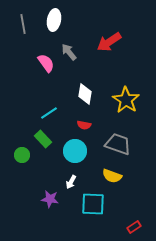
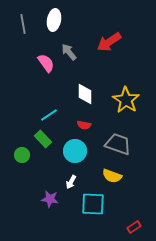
white diamond: rotated 10 degrees counterclockwise
cyan line: moved 2 px down
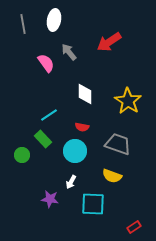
yellow star: moved 2 px right, 1 px down
red semicircle: moved 2 px left, 2 px down
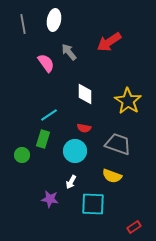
red semicircle: moved 2 px right, 1 px down
green rectangle: rotated 60 degrees clockwise
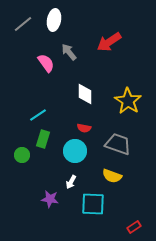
gray line: rotated 60 degrees clockwise
cyan line: moved 11 px left
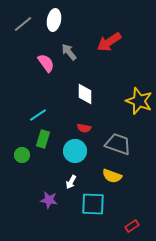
yellow star: moved 11 px right; rotated 12 degrees counterclockwise
purple star: moved 1 px left, 1 px down
red rectangle: moved 2 px left, 1 px up
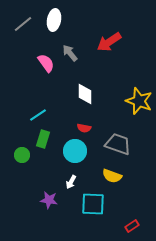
gray arrow: moved 1 px right, 1 px down
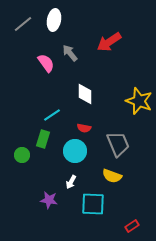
cyan line: moved 14 px right
gray trapezoid: rotated 48 degrees clockwise
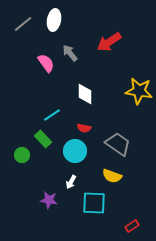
yellow star: moved 10 px up; rotated 12 degrees counterclockwise
green rectangle: rotated 60 degrees counterclockwise
gray trapezoid: rotated 32 degrees counterclockwise
cyan square: moved 1 px right, 1 px up
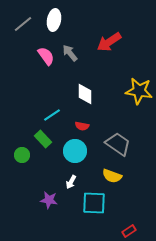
pink semicircle: moved 7 px up
red semicircle: moved 2 px left, 2 px up
red rectangle: moved 3 px left, 5 px down
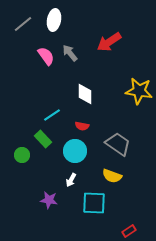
white arrow: moved 2 px up
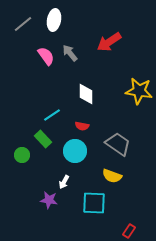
white diamond: moved 1 px right
white arrow: moved 7 px left, 2 px down
red rectangle: rotated 24 degrees counterclockwise
